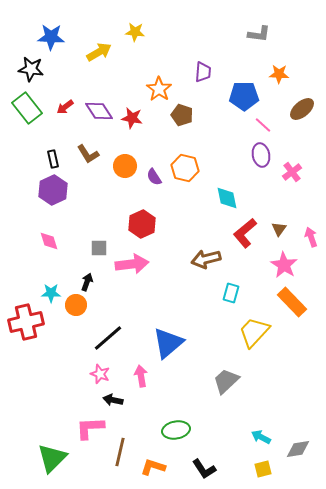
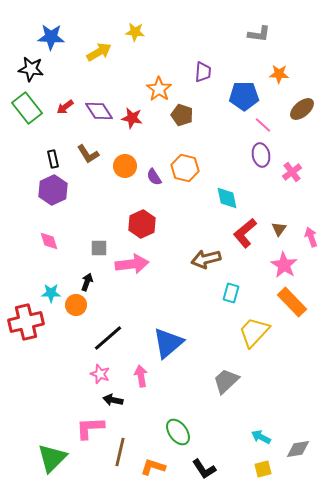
green ellipse at (176, 430): moved 2 px right, 2 px down; rotated 64 degrees clockwise
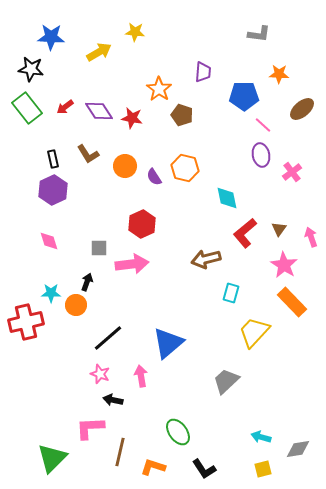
cyan arrow at (261, 437): rotated 12 degrees counterclockwise
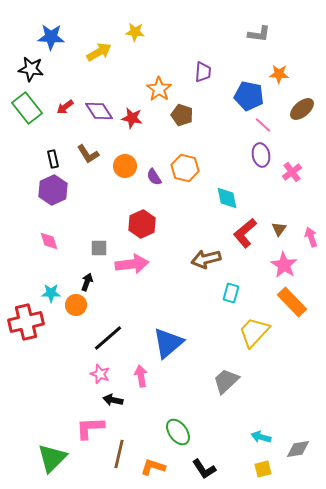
blue pentagon at (244, 96): moved 5 px right; rotated 12 degrees clockwise
brown line at (120, 452): moved 1 px left, 2 px down
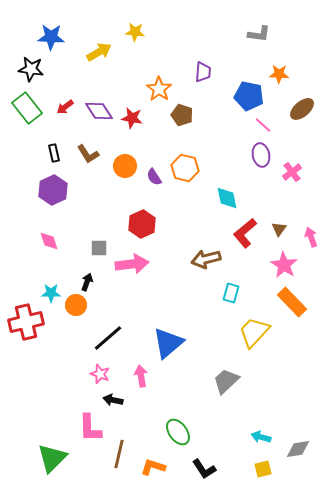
black rectangle at (53, 159): moved 1 px right, 6 px up
pink L-shape at (90, 428): rotated 88 degrees counterclockwise
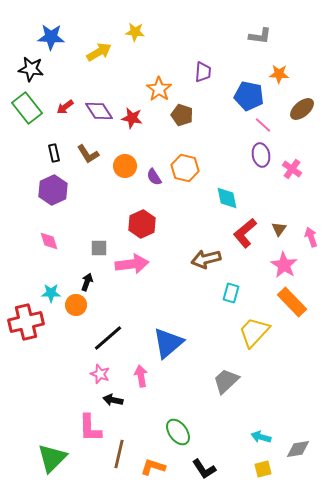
gray L-shape at (259, 34): moved 1 px right, 2 px down
pink cross at (292, 172): moved 3 px up; rotated 18 degrees counterclockwise
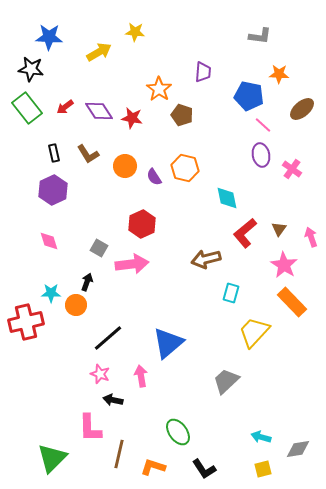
blue star at (51, 37): moved 2 px left
gray square at (99, 248): rotated 30 degrees clockwise
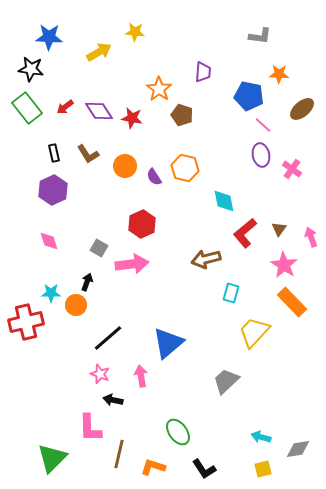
cyan diamond at (227, 198): moved 3 px left, 3 px down
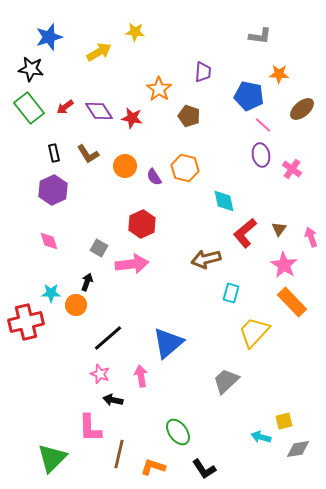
blue star at (49, 37): rotated 20 degrees counterclockwise
green rectangle at (27, 108): moved 2 px right
brown pentagon at (182, 115): moved 7 px right, 1 px down
yellow square at (263, 469): moved 21 px right, 48 px up
